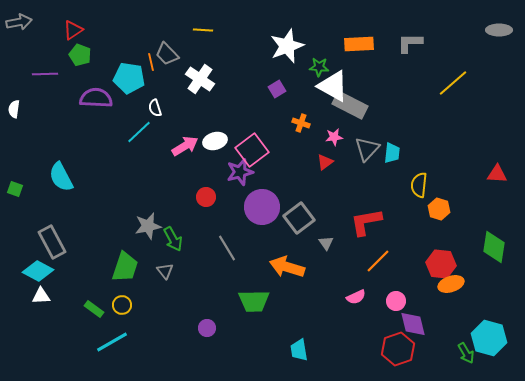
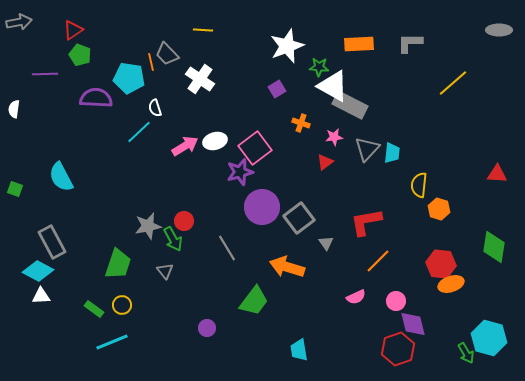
pink square at (252, 150): moved 3 px right, 2 px up
red circle at (206, 197): moved 22 px left, 24 px down
green trapezoid at (125, 267): moved 7 px left, 3 px up
green trapezoid at (254, 301): rotated 52 degrees counterclockwise
cyan line at (112, 342): rotated 8 degrees clockwise
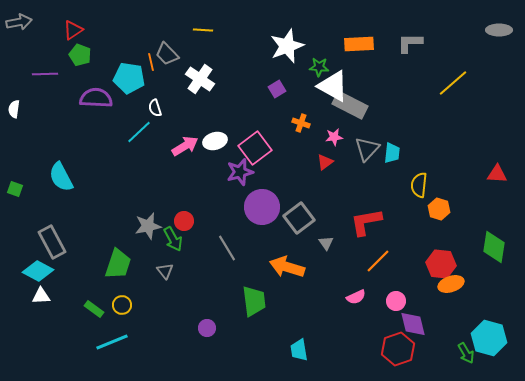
green trapezoid at (254, 301): rotated 44 degrees counterclockwise
